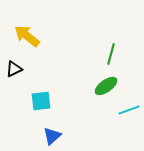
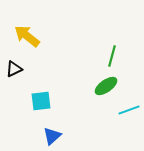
green line: moved 1 px right, 2 px down
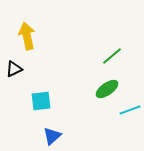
yellow arrow: rotated 40 degrees clockwise
green line: rotated 35 degrees clockwise
green ellipse: moved 1 px right, 3 px down
cyan line: moved 1 px right
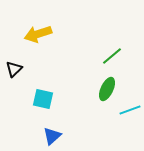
yellow arrow: moved 11 px right, 2 px up; rotated 96 degrees counterclockwise
black triangle: rotated 18 degrees counterclockwise
green ellipse: rotated 30 degrees counterclockwise
cyan square: moved 2 px right, 2 px up; rotated 20 degrees clockwise
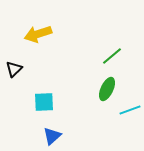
cyan square: moved 1 px right, 3 px down; rotated 15 degrees counterclockwise
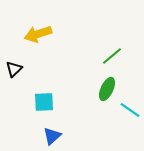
cyan line: rotated 55 degrees clockwise
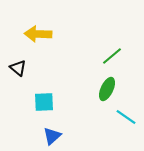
yellow arrow: rotated 20 degrees clockwise
black triangle: moved 4 px right, 1 px up; rotated 36 degrees counterclockwise
cyan line: moved 4 px left, 7 px down
